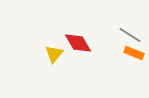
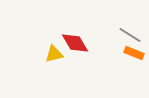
red diamond: moved 3 px left
yellow triangle: rotated 36 degrees clockwise
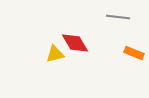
gray line: moved 12 px left, 18 px up; rotated 25 degrees counterclockwise
yellow triangle: moved 1 px right
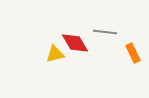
gray line: moved 13 px left, 15 px down
orange rectangle: moved 1 px left; rotated 42 degrees clockwise
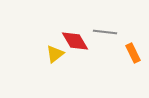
red diamond: moved 2 px up
yellow triangle: rotated 24 degrees counterclockwise
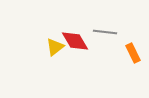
yellow triangle: moved 7 px up
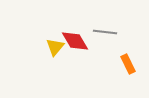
yellow triangle: rotated 12 degrees counterclockwise
orange rectangle: moved 5 px left, 11 px down
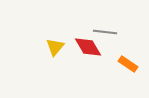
red diamond: moved 13 px right, 6 px down
orange rectangle: rotated 30 degrees counterclockwise
